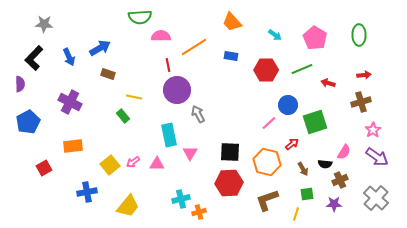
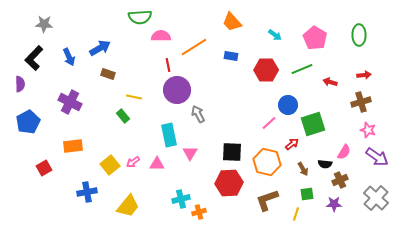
red arrow at (328, 83): moved 2 px right, 1 px up
green square at (315, 122): moved 2 px left, 2 px down
pink star at (373, 130): moved 5 px left; rotated 21 degrees counterclockwise
black square at (230, 152): moved 2 px right
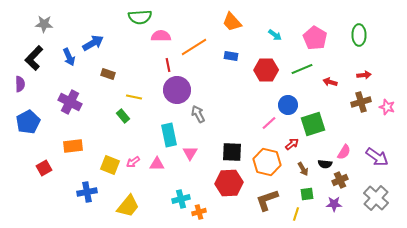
blue arrow at (100, 48): moved 7 px left, 5 px up
pink star at (368, 130): moved 19 px right, 23 px up
yellow square at (110, 165): rotated 30 degrees counterclockwise
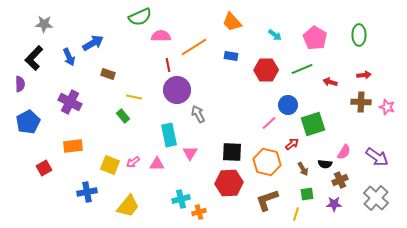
green semicircle at (140, 17): rotated 20 degrees counterclockwise
brown cross at (361, 102): rotated 18 degrees clockwise
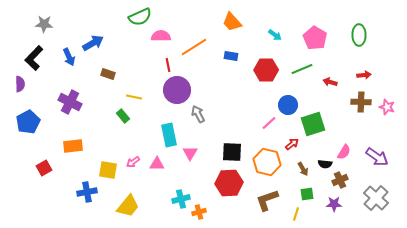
yellow square at (110, 165): moved 2 px left, 5 px down; rotated 12 degrees counterclockwise
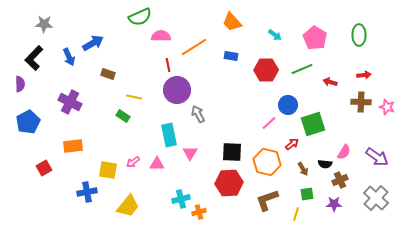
green rectangle at (123, 116): rotated 16 degrees counterclockwise
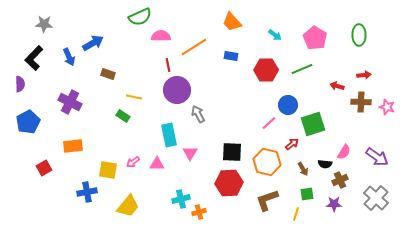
red arrow at (330, 82): moved 7 px right, 4 px down
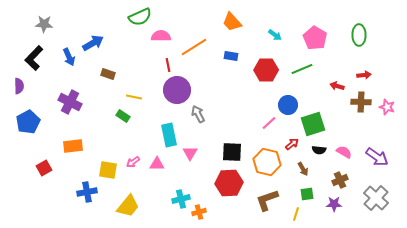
purple semicircle at (20, 84): moved 1 px left, 2 px down
pink semicircle at (344, 152): rotated 91 degrees counterclockwise
black semicircle at (325, 164): moved 6 px left, 14 px up
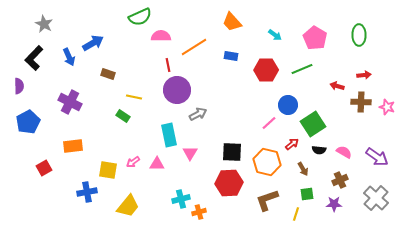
gray star at (44, 24): rotated 24 degrees clockwise
gray arrow at (198, 114): rotated 90 degrees clockwise
green square at (313, 124): rotated 15 degrees counterclockwise
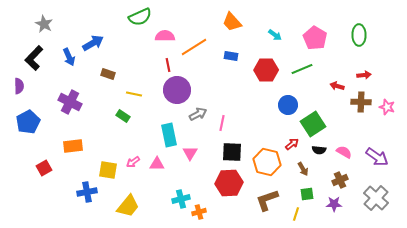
pink semicircle at (161, 36): moved 4 px right
yellow line at (134, 97): moved 3 px up
pink line at (269, 123): moved 47 px left; rotated 35 degrees counterclockwise
